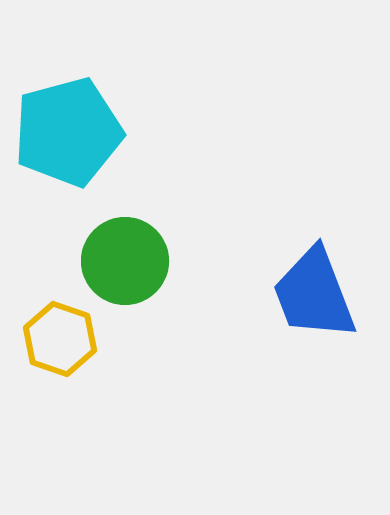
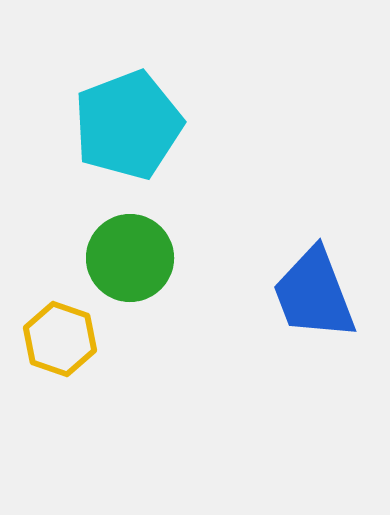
cyan pentagon: moved 60 px right, 7 px up; rotated 6 degrees counterclockwise
green circle: moved 5 px right, 3 px up
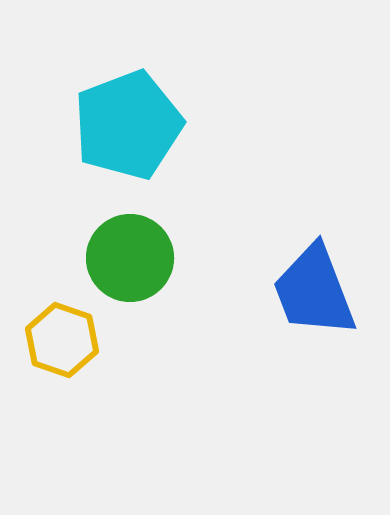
blue trapezoid: moved 3 px up
yellow hexagon: moved 2 px right, 1 px down
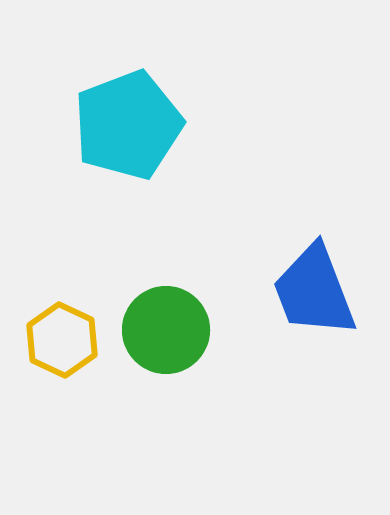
green circle: moved 36 px right, 72 px down
yellow hexagon: rotated 6 degrees clockwise
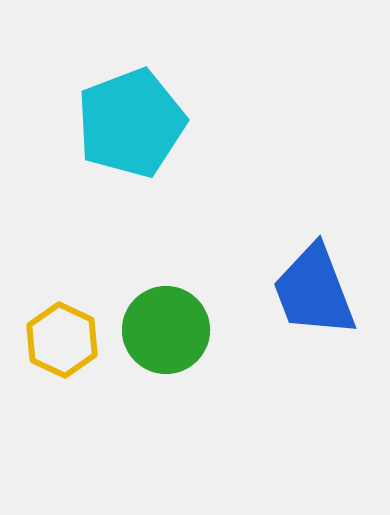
cyan pentagon: moved 3 px right, 2 px up
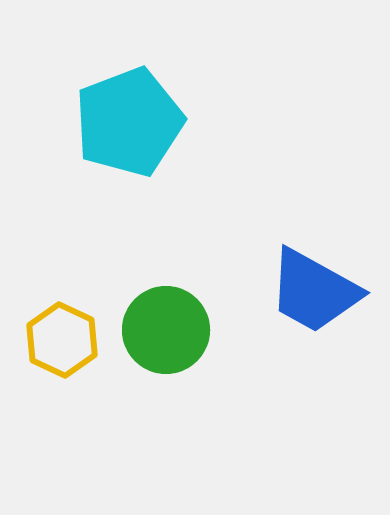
cyan pentagon: moved 2 px left, 1 px up
blue trapezoid: rotated 40 degrees counterclockwise
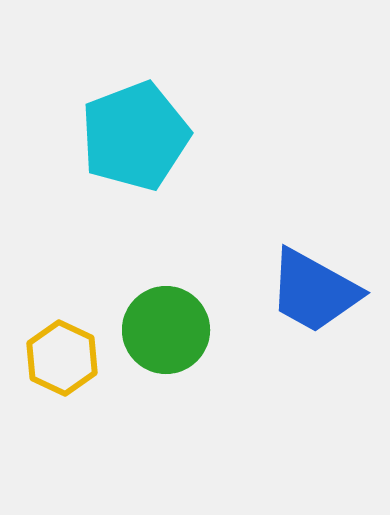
cyan pentagon: moved 6 px right, 14 px down
yellow hexagon: moved 18 px down
